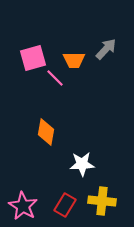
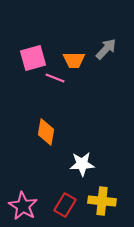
pink line: rotated 24 degrees counterclockwise
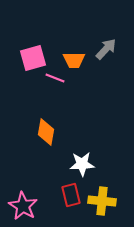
red rectangle: moved 6 px right, 10 px up; rotated 45 degrees counterclockwise
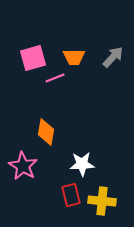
gray arrow: moved 7 px right, 8 px down
orange trapezoid: moved 3 px up
pink line: rotated 42 degrees counterclockwise
pink star: moved 40 px up
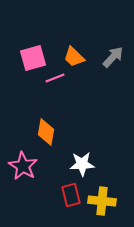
orange trapezoid: rotated 45 degrees clockwise
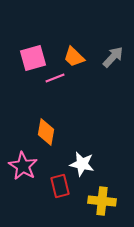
white star: rotated 15 degrees clockwise
red rectangle: moved 11 px left, 9 px up
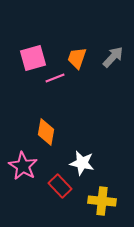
orange trapezoid: moved 3 px right, 1 px down; rotated 65 degrees clockwise
white star: moved 1 px up
red rectangle: rotated 30 degrees counterclockwise
